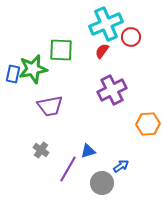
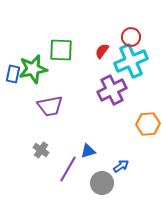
cyan cross: moved 25 px right, 37 px down
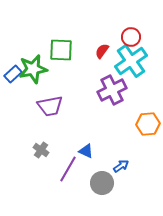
cyan cross: rotated 12 degrees counterclockwise
blue rectangle: rotated 36 degrees clockwise
blue triangle: moved 2 px left; rotated 42 degrees clockwise
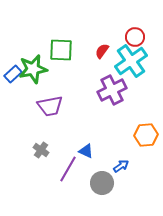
red circle: moved 4 px right
orange hexagon: moved 2 px left, 11 px down
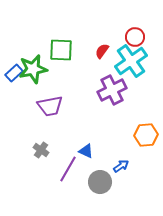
blue rectangle: moved 1 px right, 1 px up
gray circle: moved 2 px left, 1 px up
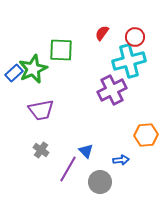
red semicircle: moved 18 px up
cyan cross: moved 2 px left; rotated 20 degrees clockwise
green star: rotated 12 degrees counterclockwise
purple trapezoid: moved 9 px left, 4 px down
blue triangle: rotated 21 degrees clockwise
blue arrow: moved 6 px up; rotated 28 degrees clockwise
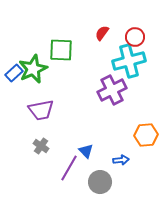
gray cross: moved 4 px up
purple line: moved 1 px right, 1 px up
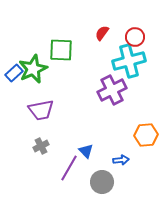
gray cross: rotated 28 degrees clockwise
gray circle: moved 2 px right
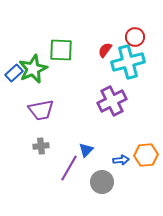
red semicircle: moved 3 px right, 17 px down
cyan cross: moved 1 px left, 1 px down
purple cross: moved 11 px down
orange hexagon: moved 20 px down
gray cross: rotated 21 degrees clockwise
blue triangle: moved 1 px up; rotated 28 degrees clockwise
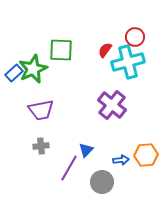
purple cross: moved 4 px down; rotated 24 degrees counterclockwise
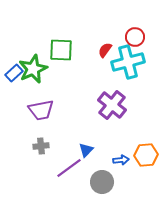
purple line: rotated 24 degrees clockwise
